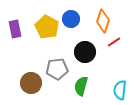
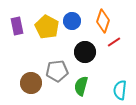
blue circle: moved 1 px right, 2 px down
purple rectangle: moved 2 px right, 3 px up
gray pentagon: moved 2 px down
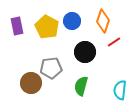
gray pentagon: moved 6 px left, 3 px up
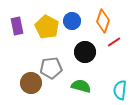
green semicircle: rotated 90 degrees clockwise
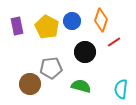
orange diamond: moved 2 px left, 1 px up
brown circle: moved 1 px left, 1 px down
cyan semicircle: moved 1 px right, 1 px up
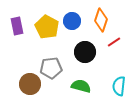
cyan semicircle: moved 2 px left, 3 px up
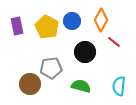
orange diamond: rotated 10 degrees clockwise
red line: rotated 72 degrees clockwise
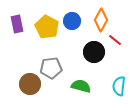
purple rectangle: moved 2 px up
red line: moved 1 px right, 2 px up
black circle: moved 9 px right
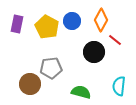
purple rectangle: rotated 24 degrees clockwise
green semicircle: moved 6 px down
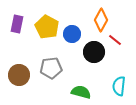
blue circle: moved 13 px down
brown circle: moved 11 px left, 9 px up
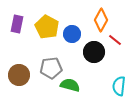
green semicircle: moved 11 px left, 7 px up
